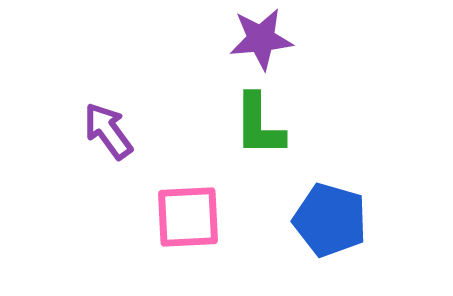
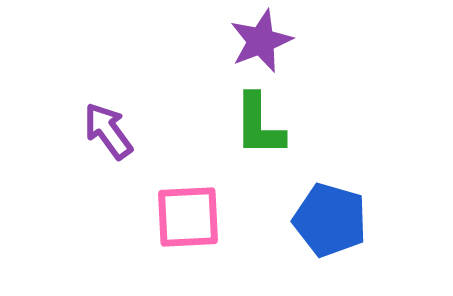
purple star: moved 2 px down; rotated 16 degrees counterclockwise
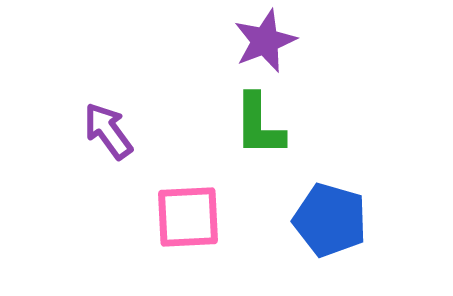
purple star: moved 4 px right
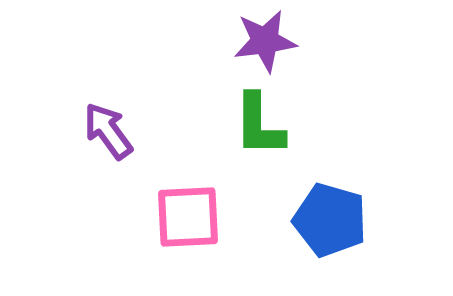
purple star: rotated 14 degrees clockwise
